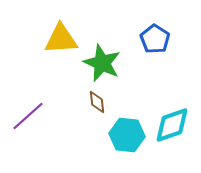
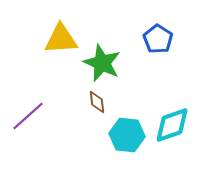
blue pentagon: moved 3 px right
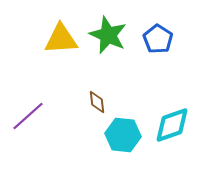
green star: moved 6 px right, 28 px up
cyan hexagon: moved 4 px left
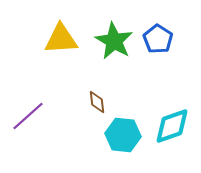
green star: moved 6 px right, 6 px down; rotated 6 degrees clockwise
cyan diamond: moved 1 px down
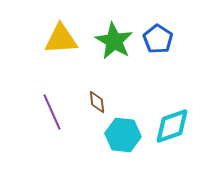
purple line: moved 24 px right, 4 px up; rotated 72 degrees counterclockwise
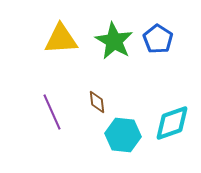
cyan diamond: moved 3 px up
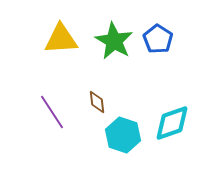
purple line: rotated 9 degrees counterclockwise
cyan hexagon: rotated 12 degrees clockwise
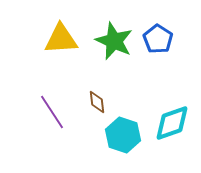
green star: rotated 6 degrees counterclockwise
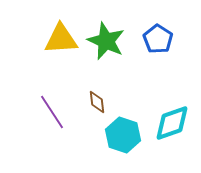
green star: moved 8 px left
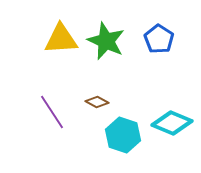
blue pentagon: moved 1 px right
brown diamond: rotated 55 degrees counterclockwise
cyan diamond: rotated 42 degrees clockwise
